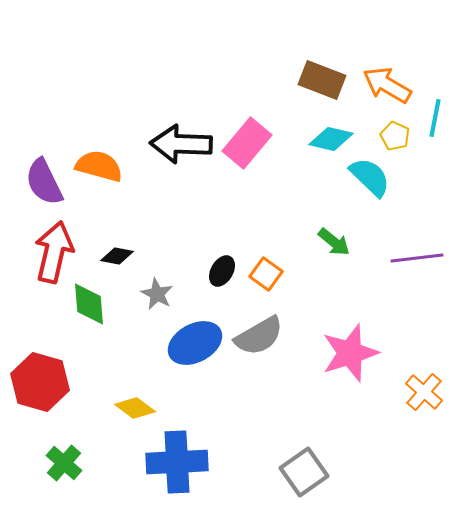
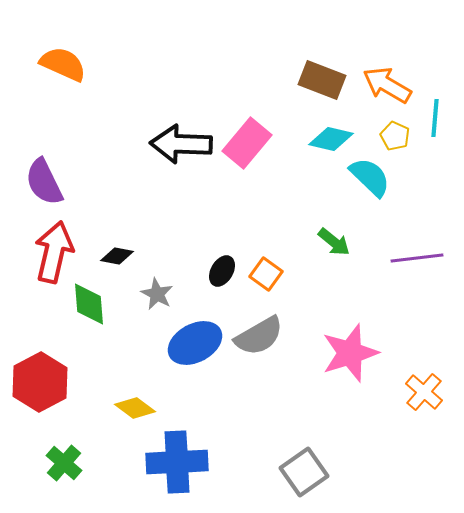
cyan line: rotated 6 degrees counterclockwise
orange semicircle: moved 36 px left, 102 px up; rotated 9 degrees clockwise
red hexagon: rotated 16 degrees clockwise
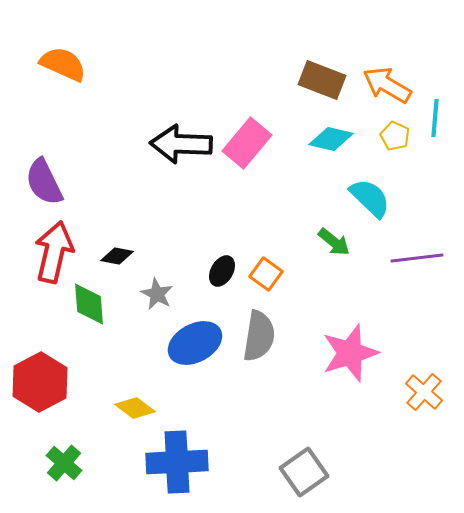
cyan semicircle: moved 21 px down
gray semicircle: rotated 51 degrees counterclockwise
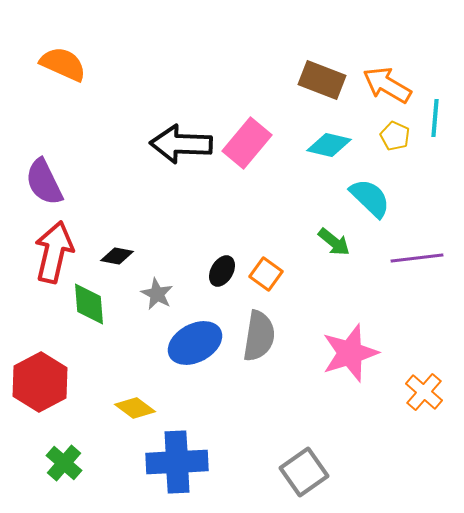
cyan diamond: moved 2 px left, 6 px down
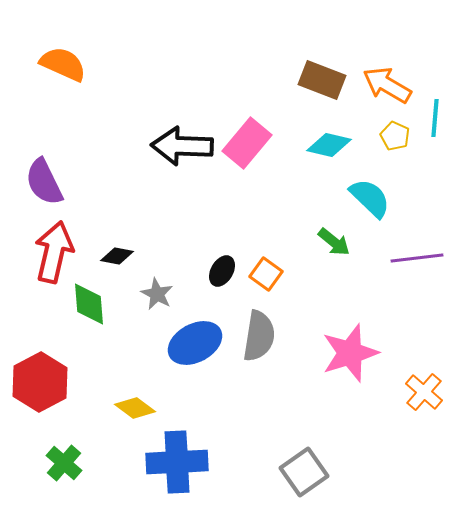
black arrow: moved 1 px right, 2 px down
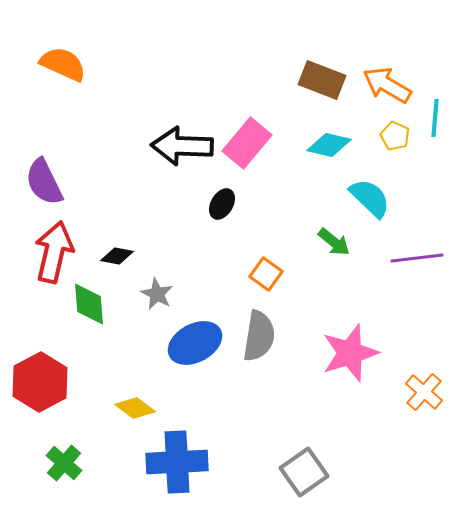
black ellipse: moved 67 px up
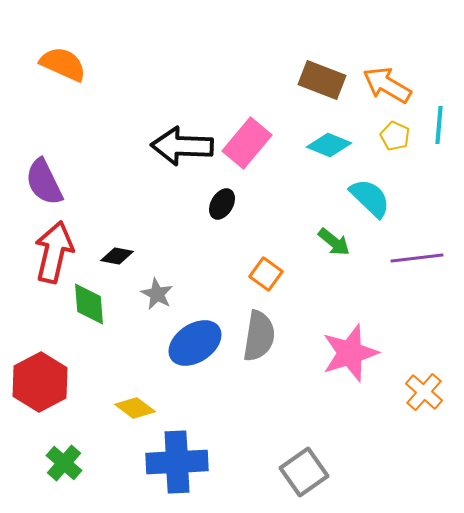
cyan line: moved 4 px right, 7 px down
cyan diamond: rotated 9 degrees clockwise
blue ellipse: rotated 6 degrees counterclockwise
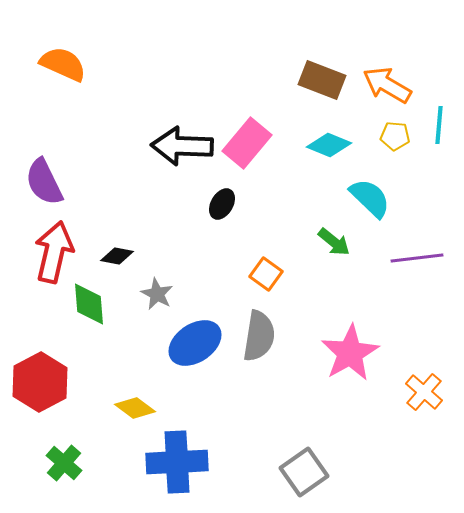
yellow pentagon: rotated 20 degrees counterclockwise
pink star: rotated 12 degrees counterclockwise
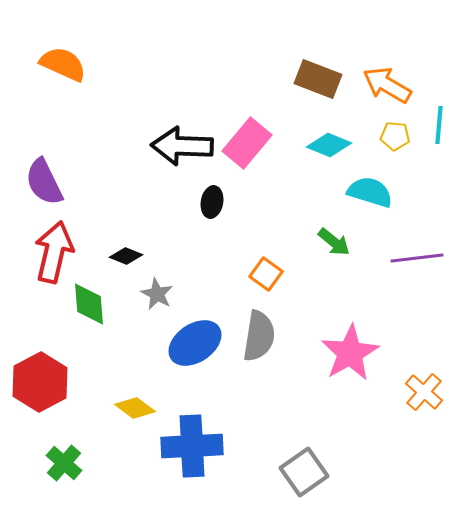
brown rectangle: moved 4 px left, 1 px up
cyan semicircle: moved 6 px up; rotated 27 degrees counterclockwise
black ellipse: moved 10 px left, 2 px up; rotated 20 degrees counterclockwise
black diamond: moved 9 px right; rotated 12 degrees clockwise
blue cross: moved 15 px right, 16 px up
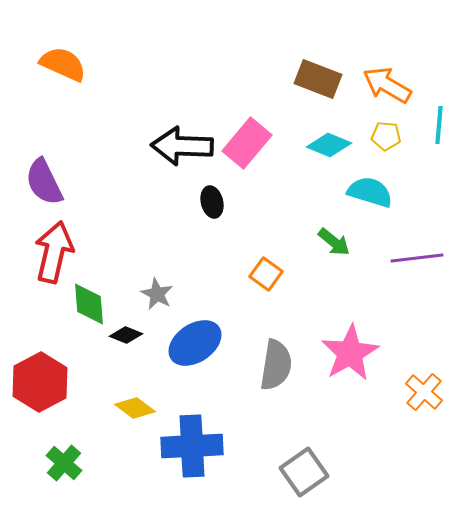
yellow pentagon: moved 9 px left
black ellipse: rotated 24 degrees counterclockwise
black diamond: moved 79 px down
gray semicircle: moved 17 px right, 29 px down
